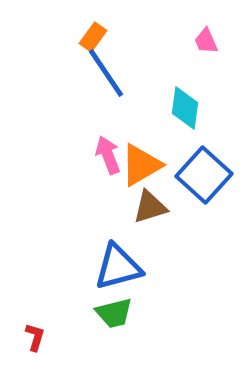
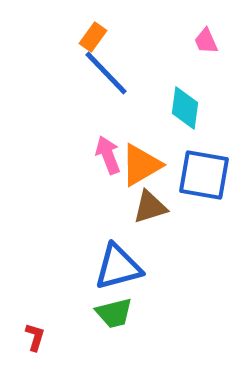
blue line: rotated 10 degrees counterclockwise
blue square: rotated 32 degrees counterclockwise
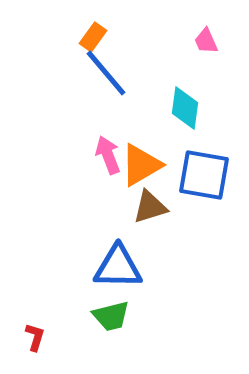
blue line: rotated 4 degrees clockwise
blue triangle: rotated 16 degrees clockwise
green trapezoid: moved 3 px left, 3 px down
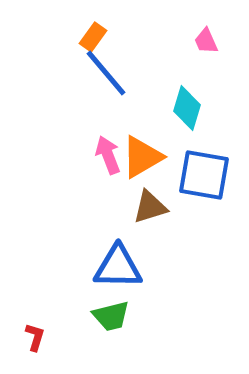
cyan diamond: moved 2 px right; rotated 9 degrees clockwise
orange triangle: moved 1 px right, 8 px up
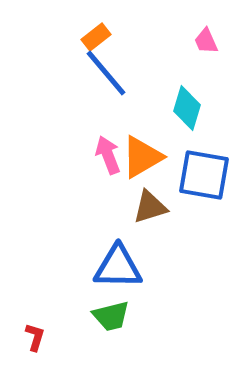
orange rectangle: moved 3 px right; rotated 16 degrees clockwise
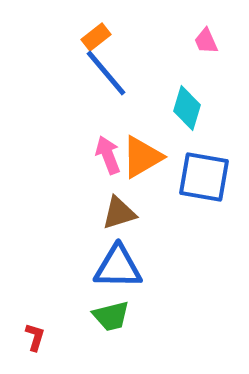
blue square: moved 2 px down
brown triangle: moved 31 px left, 6 px down
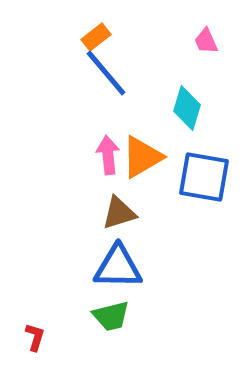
pink arrow: rotated 15 degrees clockwise
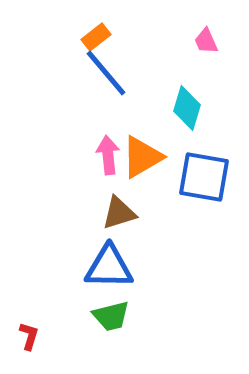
blue triangle: moved 9 px left
red L-shape: moved 6 px left, 1 px up
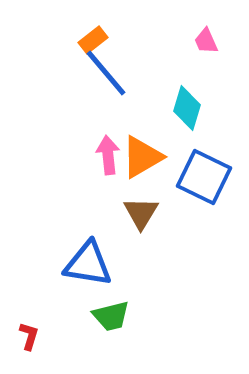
orange rectangle: moved 3 px left, 3 px down
blue square: rotated 16 degrees clockwise
brown triangle: moved 22 px right; rotated 42 degrees counterclockwise
blue triangle: moved 21 px left, 3 px up; rotated 8 degrees clockwise
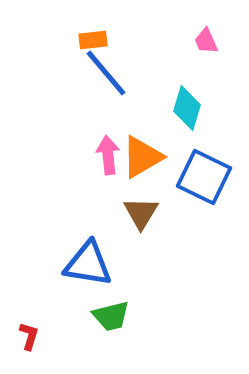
orange rectangle: rotated 32 degrees clockwise
